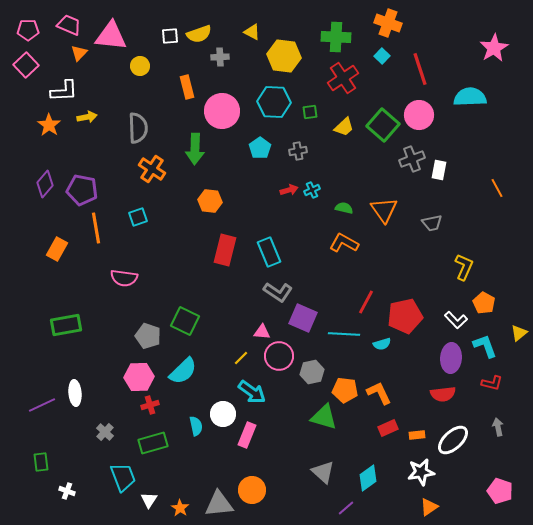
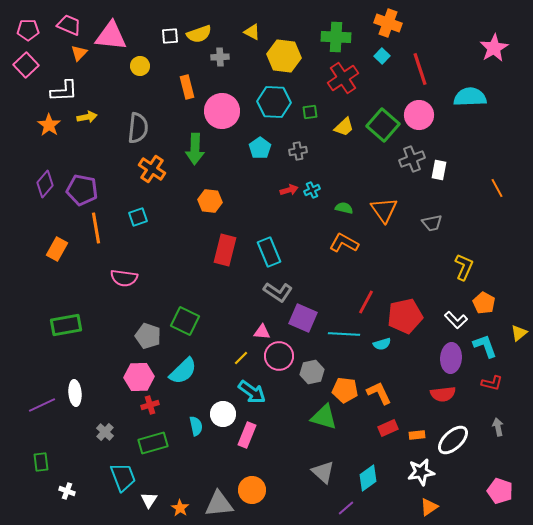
gray semicircle at (138, 128): rotated 8 degrees clockwise
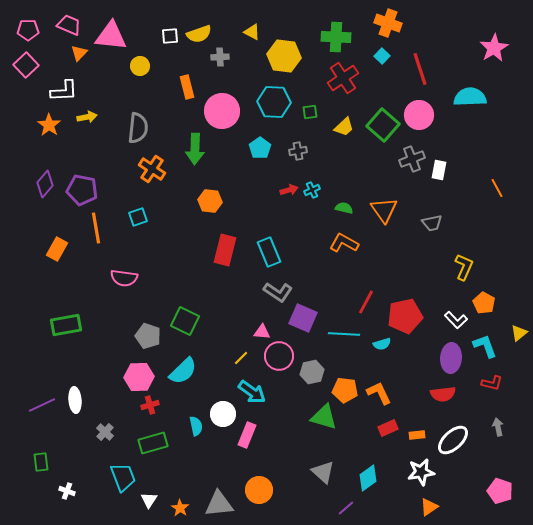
white ellipse at (75, 393): moved 7 px down
orange circle at (252, 490): moved 7 px right
